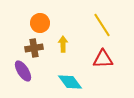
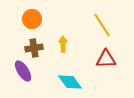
orange circle: moved 8 px left, 4 px up
red triangle: moved 3 px right
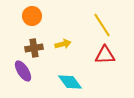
orange circle: moved 3 px up
yellow arrow: rotated 77 degrees clockwise
red triangle: moved 1 px left, 4 px up
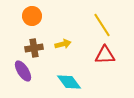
cyan diamond: moved 1 px left
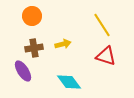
red triangle: moved 1 px right, 1 px down; rotated 20 degrees clockwise
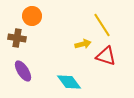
yellow arrow: moved 20 px right
brown cross: moved 17 px left, 10 px up; rotated 18 degrees clockwise
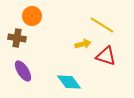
yellow line: rotated 25 degrees counterclockwise
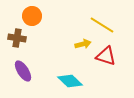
cyan diamond: moved 1 px right, 1 px up; rotated 10 degrees counterclockwise
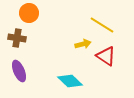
orange circle: moved 3 px left, 3 px up
red triangle: rotated 15 degrees clockwise
purple ellipse: moved 4 px left; rotated 10 degrees clockwise
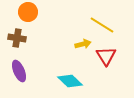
orange circle: moved 1 px left, 1 px up
red triangle: rotated 25 degrees clockwise
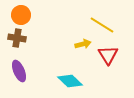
orange circle: moved 7 px left, 3 px down
red triangle: moved 2 px right, 1 px up
